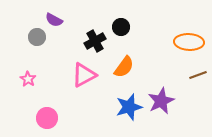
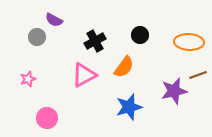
black circle: moved 19 px right, 8 px down
pink star: rotated 21 degrees clockwise
purple star: moved 13 px right, 10 px up; rotated 12 degrees clockwise
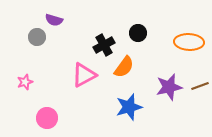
purple semicircle: rotated 12 degrees counterclockwise
black circle: moved 2 px left, 2 px up
black cross: moved 9 px right, 4 px down
brown line: moved 2 px right, 11 px down
pink star: moved 3 px left, 3 px down
purple star: moved 5 px left, 4 px up
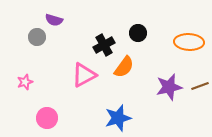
blue star: moved 11 px left, 11 px down
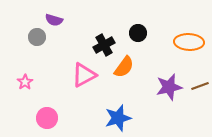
pink star: rotated 14 degrees counterclockwise
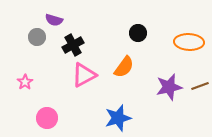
black cross: moved 31 px left
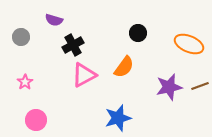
gray circle: moved 16 px left
orange ellipse: moved 2 px down; rotated 20 degrees clockwise
pink circle: moved 11 px left, 2 px down
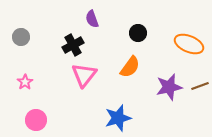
purple semicircle: moved 38 px right, 1 px up; rotated 54 degrees clockwise
orange semicircle: moved 6 px right
pink triangle: rotated 24 degrees counterclockwise
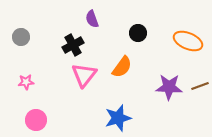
orange ellipse: moved 1 px left, 3 px up
orange semicircle: moved 8 px left
pink star: moved 1 px right; rotated 28 degrees clockwise
purple star: rotated 16 degrees clockwise
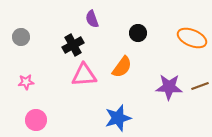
orange ellipse: moved 4 px right, 3 px up
pink triangle: rotated 48 degrees clockwise
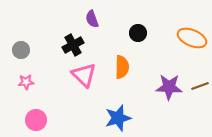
gray circle: moved 13 px down
orange semicircle: rotated 35 degrees counterclockwise
pink triangle: rotated 48 degrees clockwise
